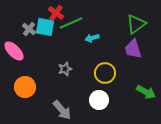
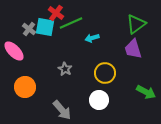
gray star: rotated 24 degrees counterclockwise
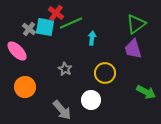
cyan arrow: rotated 112 degrees clockwise
pink ellipse: moved 3 px right
white circle: moved 8 px left
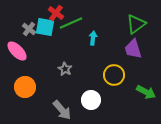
cyan arrow: moved 1 px right
yellow circle: moved 9 px right, 2 px down
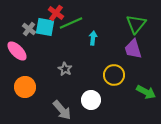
green triangle: rotated 15 degrees counterclockwise
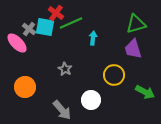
green triangle: rotated 35 degrees clockwise
pink ellipse: moved 8 px up
green arrow: moved 1 px left
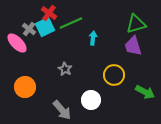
red cross: moved 7 px left
cyan square: rotated 36 degrees counterclockwise
purple trapezoid: moved 3 px up
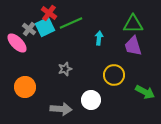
green triangle: moved 3 px left; rotated 15 degrees clockwise
cyan arrow: moved 6 px right
gray star: rotated 24 degrees clockwise
gray arrow: moved 1 px left, 1 px up; rotated 45 degrees counterclockwise
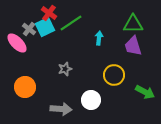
green line: rotated 10 degrees counterclockwise
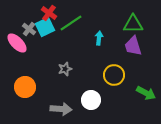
green arrow: moved 1 px right, 1 px down
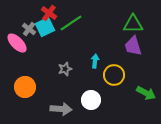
cyan arrow: moved 4 px left, 23 px down
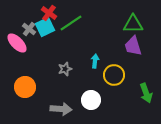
green arrow: rotated 42 degrees clockwise
